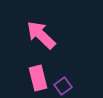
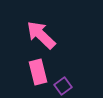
pink rectangle: moved 6 px up
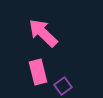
pink arrow: moved 2 px right, 2 px up
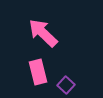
purple square: moved 3 px right, 1 px up; rotated 12 degrees counterclockwise
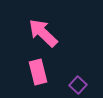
purple square: moved 12 px right
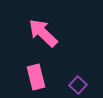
pink rectangle: moved 2 px left, 5 px down
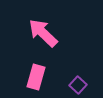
pink rectangle: rotated 30 degrees clockwise
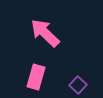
pink arrow: moved 2 px right
